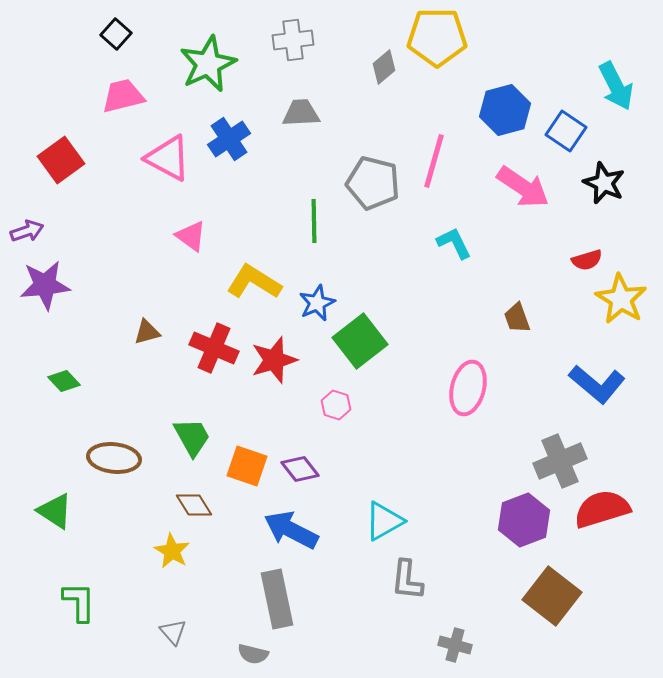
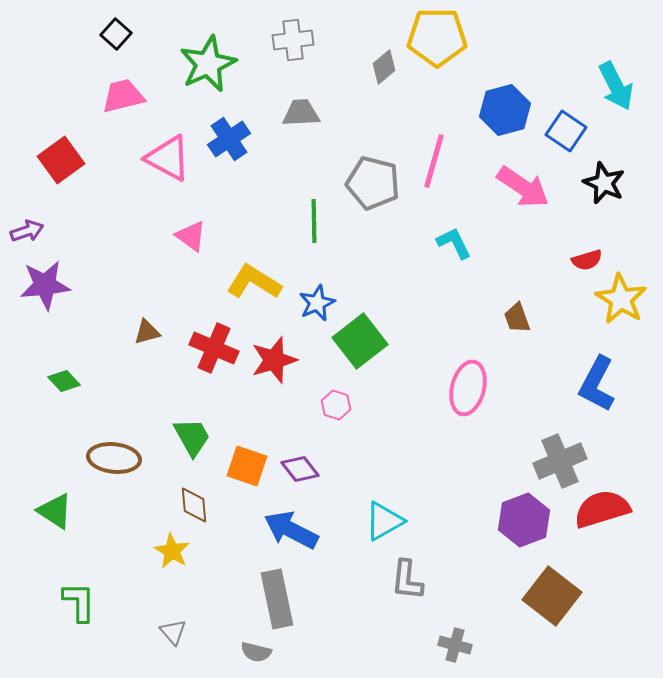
blue L-shape at (597, 384): rotated 78 degrees clockwise
brown diamond at (194, 505): rotated 27 degrees clockwise
gray semicircle at (253, 654): moved 3 px right, 2 px up
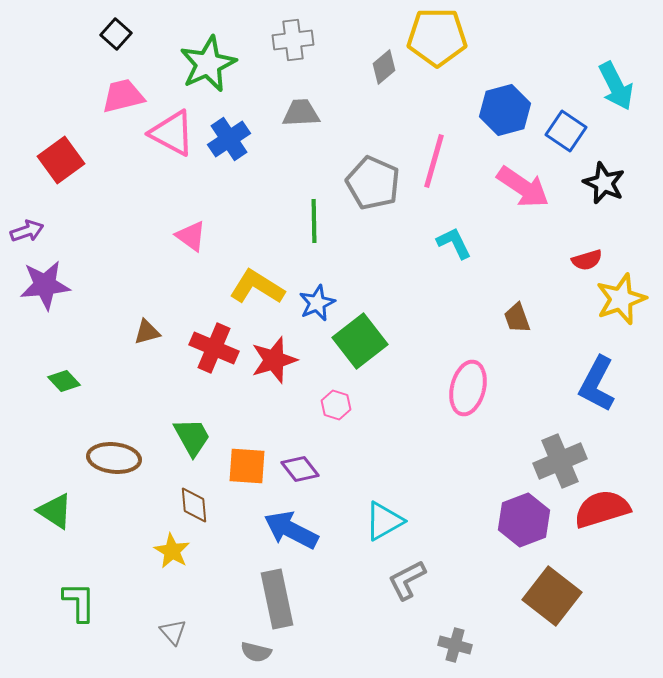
pink triangle at (168, 158): moved 4 px right, 25 px up
gray pentagon at (373, 183): rotated 10 degrees clockwise
yellow L-shape at (254, 282): moved 3 px right, 5 px down
yellow star at (621, 299): rotated 21 degrees clockwise
orange square at (247, 466): rotated 15 degrees counterclockwise
gray L-shape at (407, 580): rotated 57 degrees clockwise
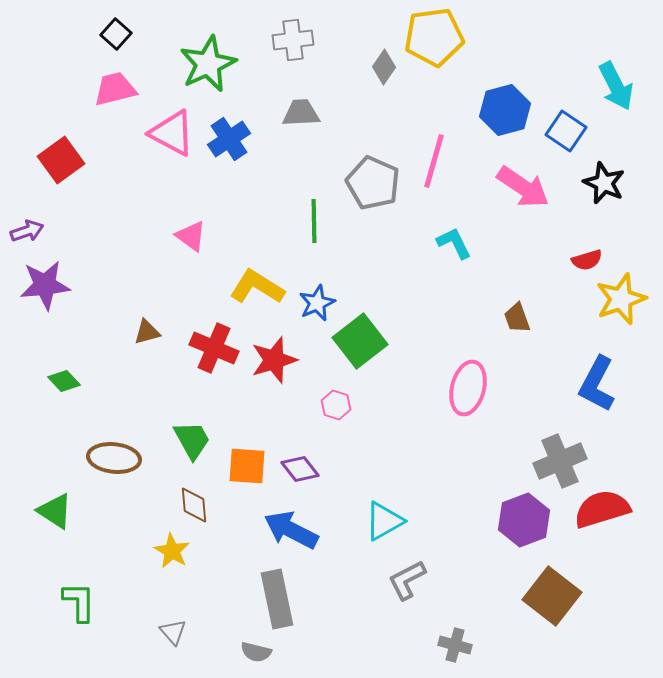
yellow pentagon at (437, 37): moved 3 px left; rotated 8 degrees counterclockwise
gray diamond at (384, 67): rotated 16 degrees counterclockwise
pink trapezoid at (123, 96): moved 8 px left, 7 px up
green trapezoid at (192, 437): moved 3 px down
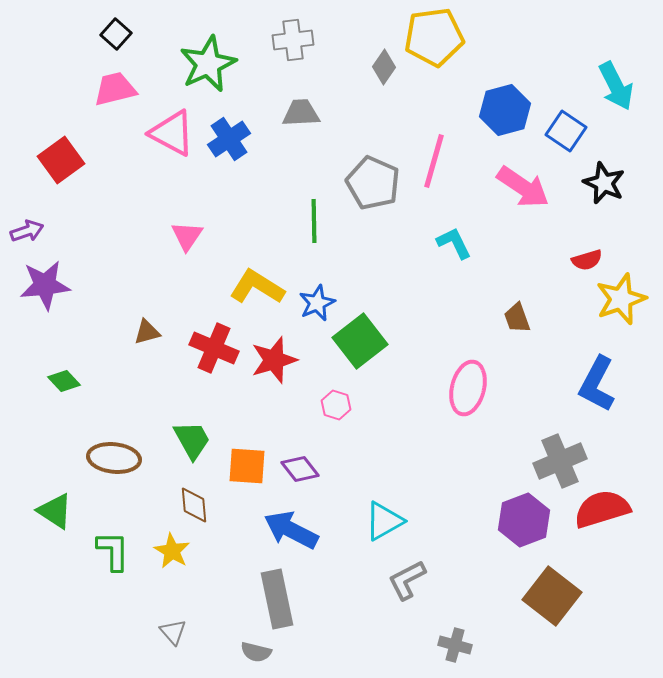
pink triangle at (191, 236): moved 4 px left; rotated 28 degrees clockwise
green L-shape at (79, 602): moved 34 px right, 51 px up
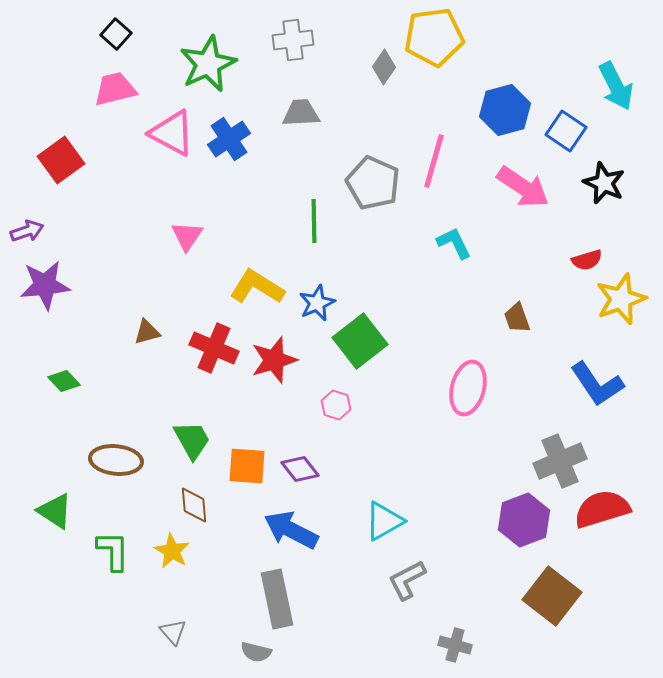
blue L-shape at (597, 384): rotated 62 degrees counterclockwise
brown ellipse at (114, 458): moved 2 px right, 2 px down
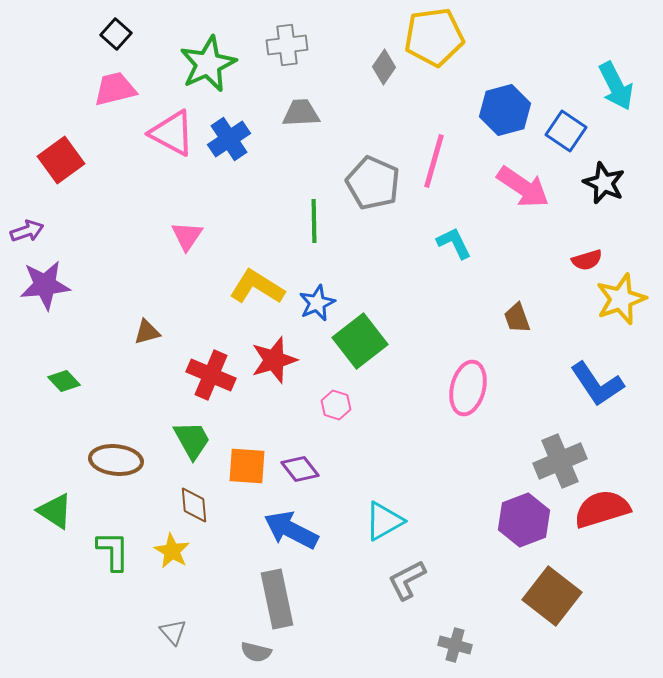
gray cross at (293, 40): moved 6 px left, 5 px down
red cross at (214, 348): moved 3 px left, 27 px down
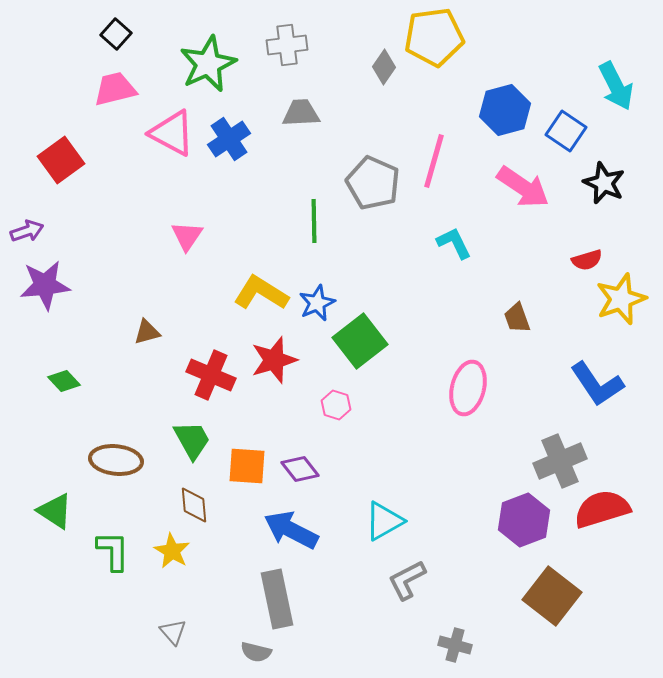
yellow L-shape at (257, 287): moved 4 px right, 6 px down
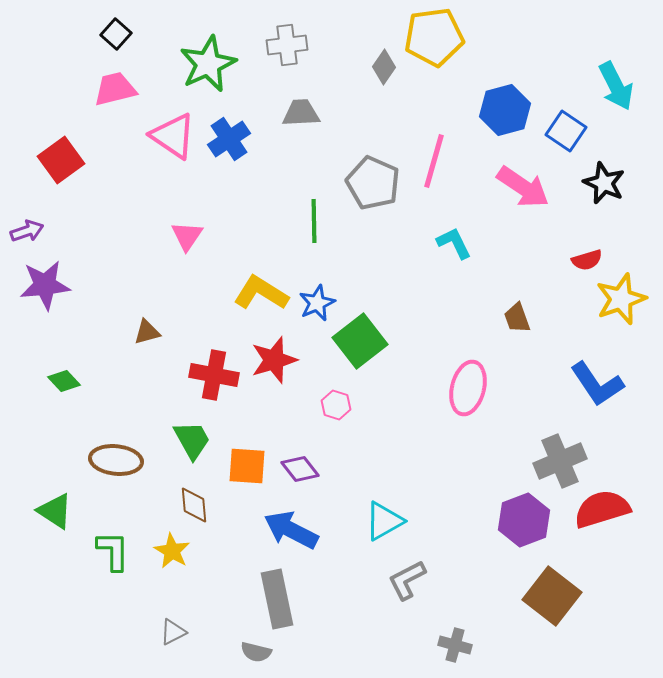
pink triangle at (172, 133): moved 1 px right, 3 px down; rotated 6 degrees clockwise
red cross at (211, 375): moved 3 px right; rotated 12 degrees counterclockwise
gray triangle at (173, 632): rotated 44 degrees clockwise
